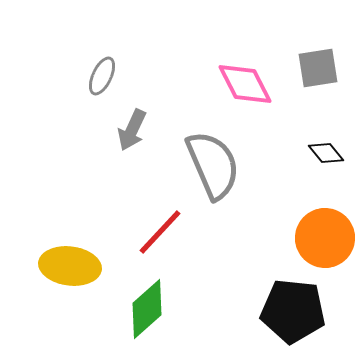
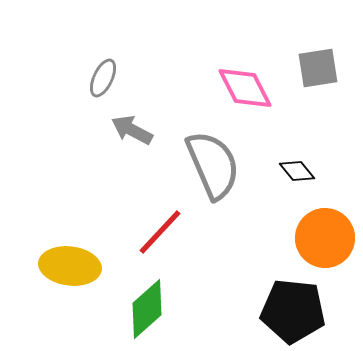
gray ellipse: moved 1 px right, 2 px down
pink diamond: moved 4 px down
gray arrow: rotated 93 degrees clockwise
black diamond: moved 29 px left, 18 px down
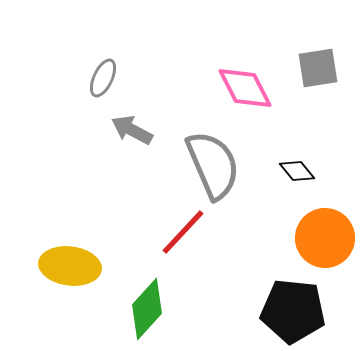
red line: moved 23 px right
green diamond: rotated 6 degrees counterclockwise
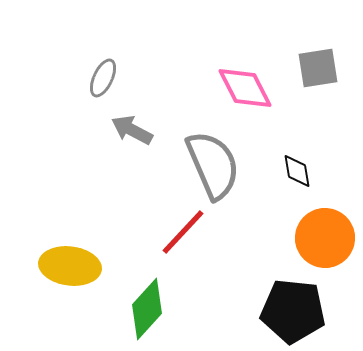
black diamond: rotated 30 degrees clockwise
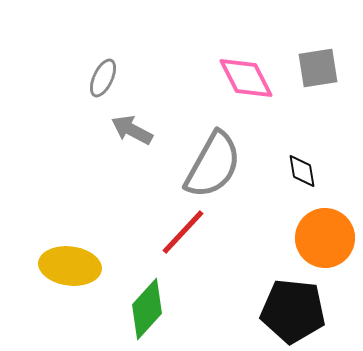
pink diamond: moved 1 px right, 10 px up
gray semicircle: rotated 52 degrees clockwise
black diamond: moved 5 px right
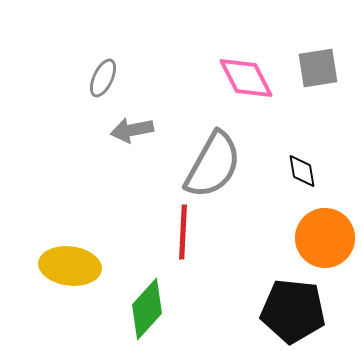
gray arrow: rotated 39 degrees counterclockwise
red line: rotated 40 degrees counterclockwise
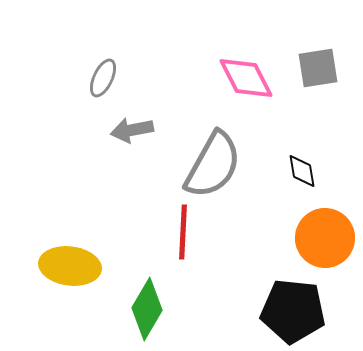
green diamond: rotated 12 degrees counterclockwise
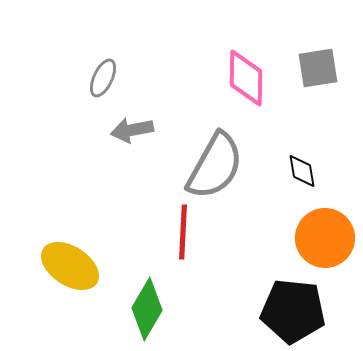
pink diamond: rotated 28 degrees clockwise
gray semicircle: moved 2 px right, 1 px down
yellow ellipse: rotated 26 degrees clockwise
